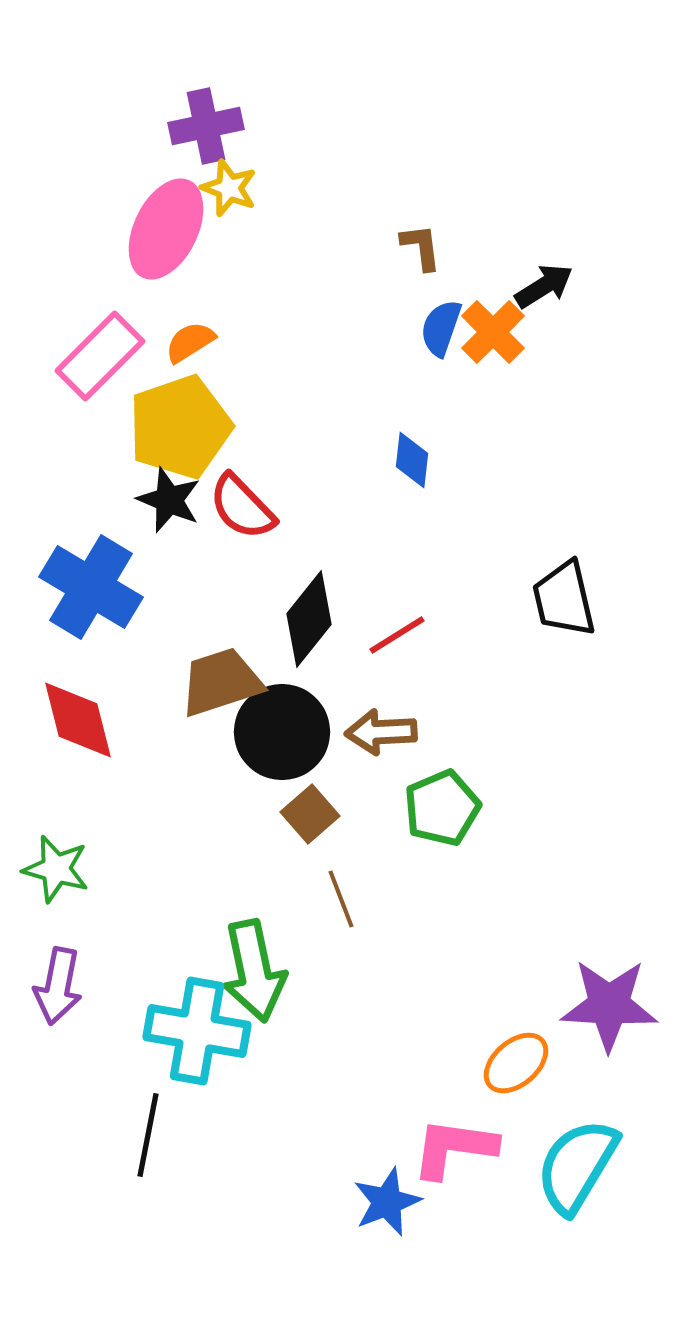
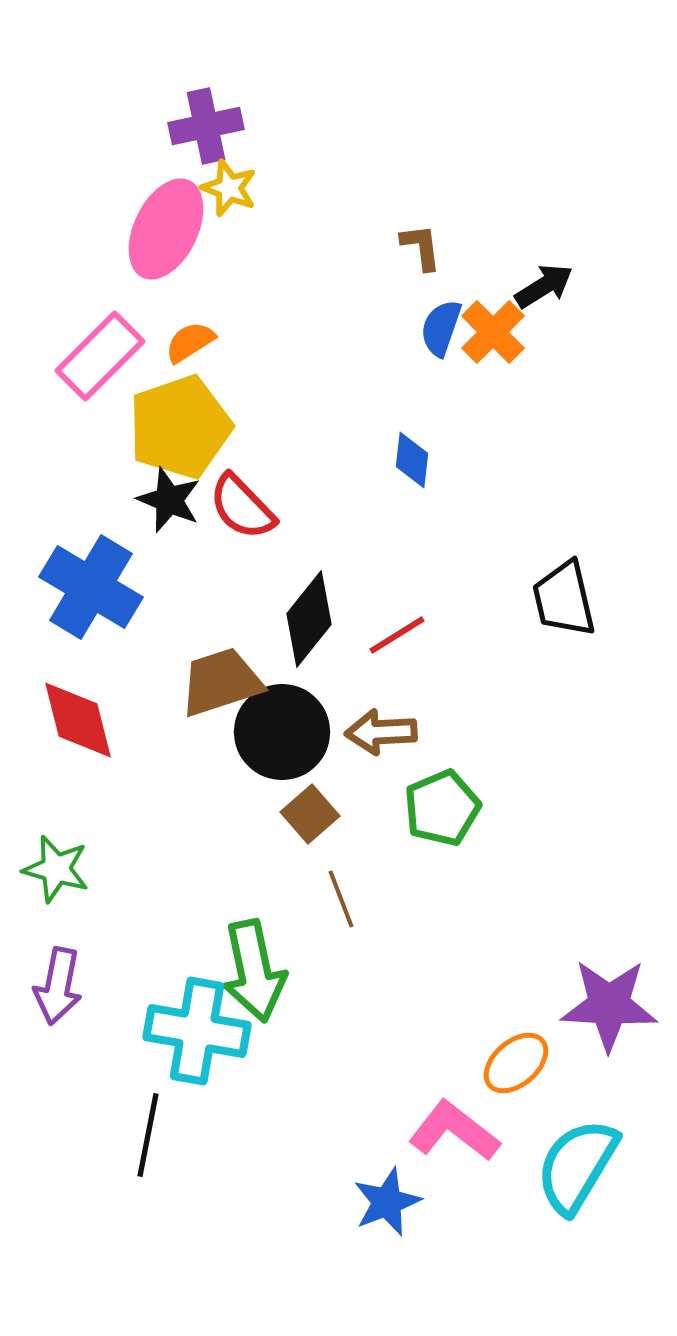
pink L-shape: moved 17 px up; rotated 30 degrees clockwise
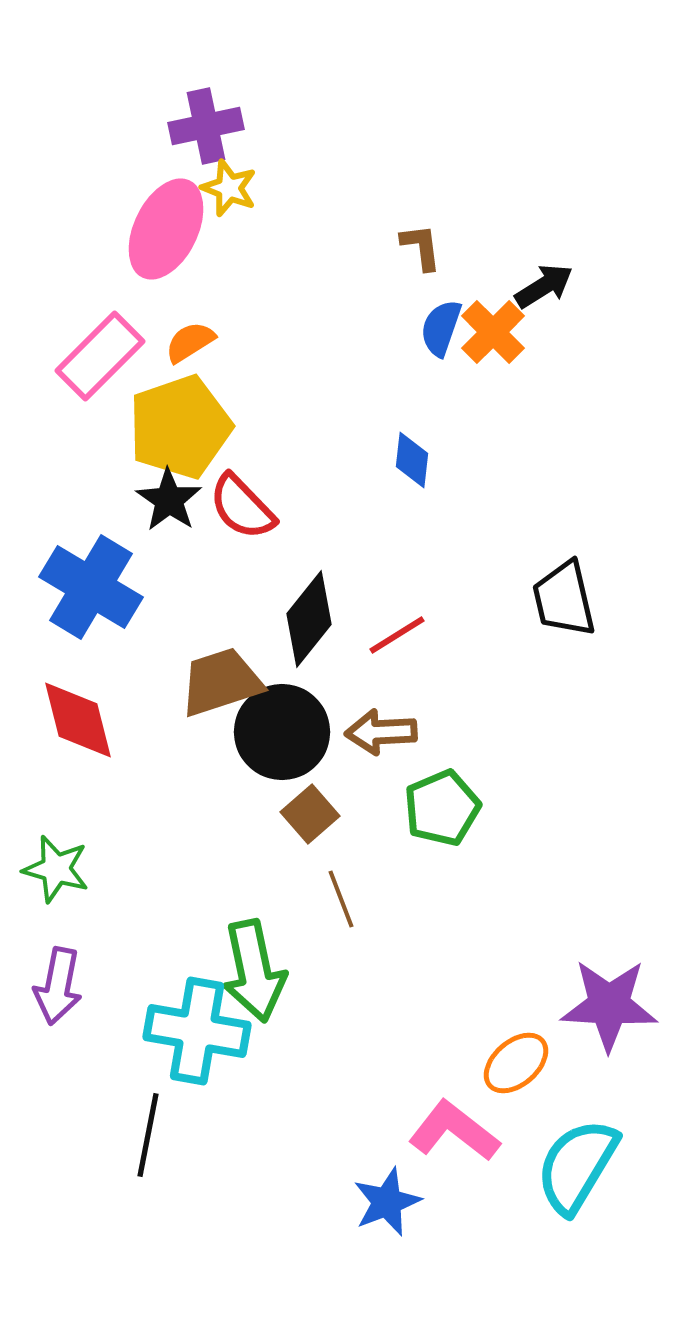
black star: rotated 12 degrees clockwise
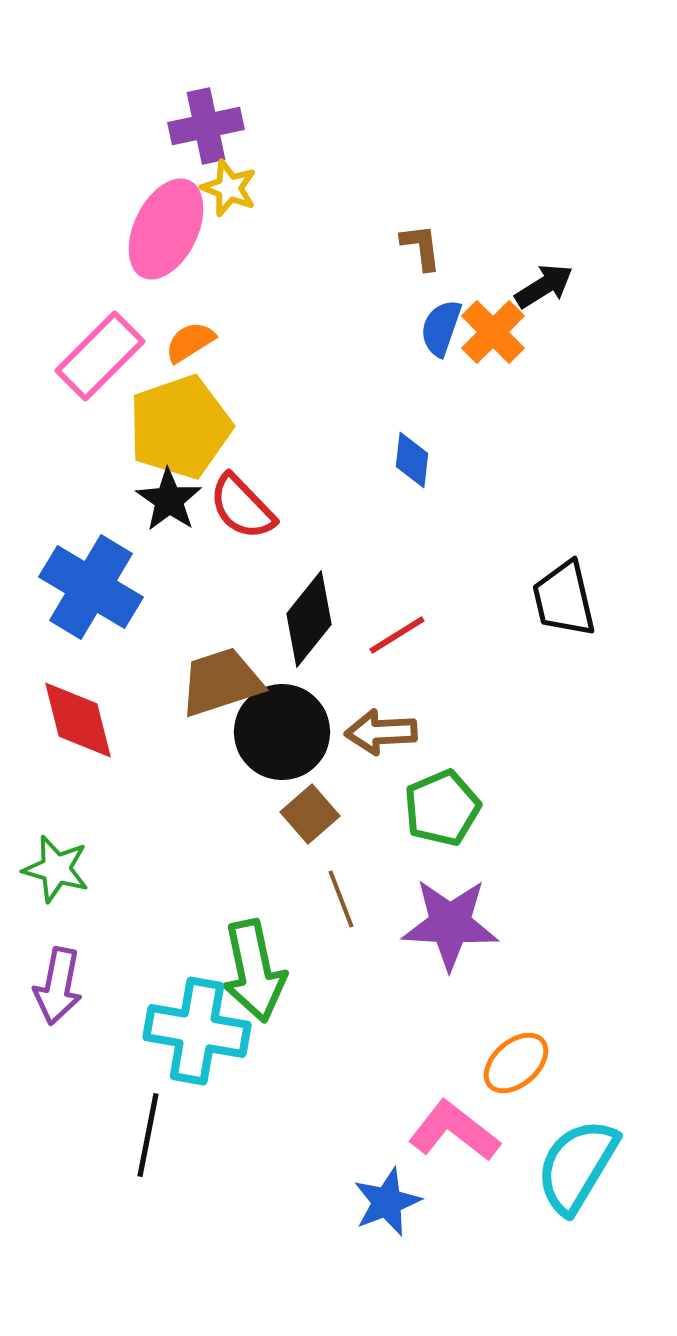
purple star: moved 159 px left, 81 px up
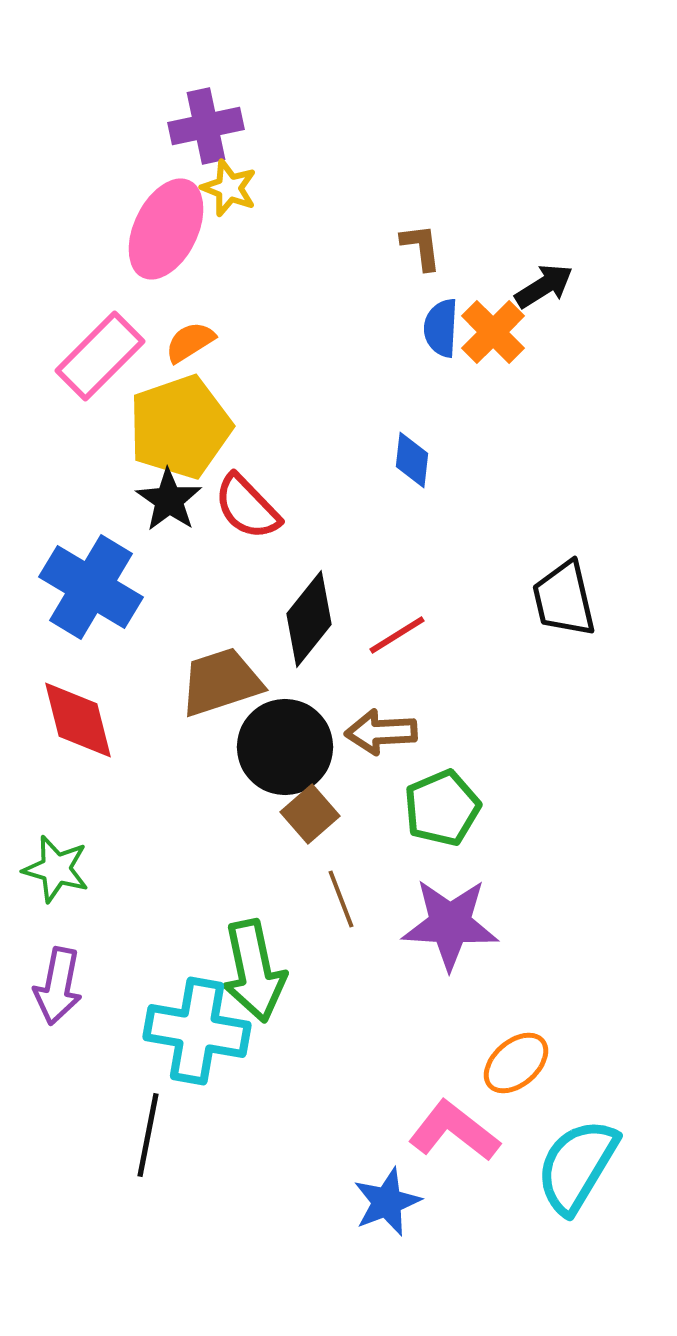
blue semicircle: rotated 16 degrees counterclockwise
red semicircle: moved 5 px right
black circle: moved 3 px right, 15 px down
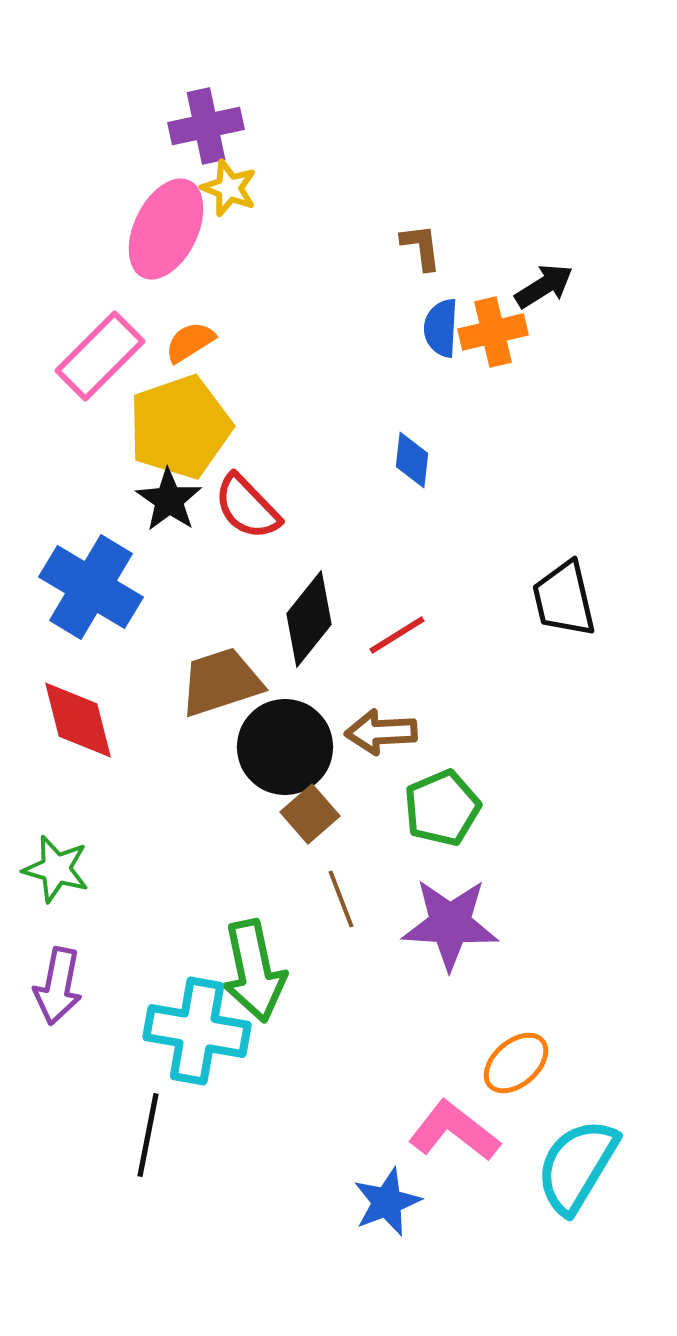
orange cross: rotated 32 degrees clockwise
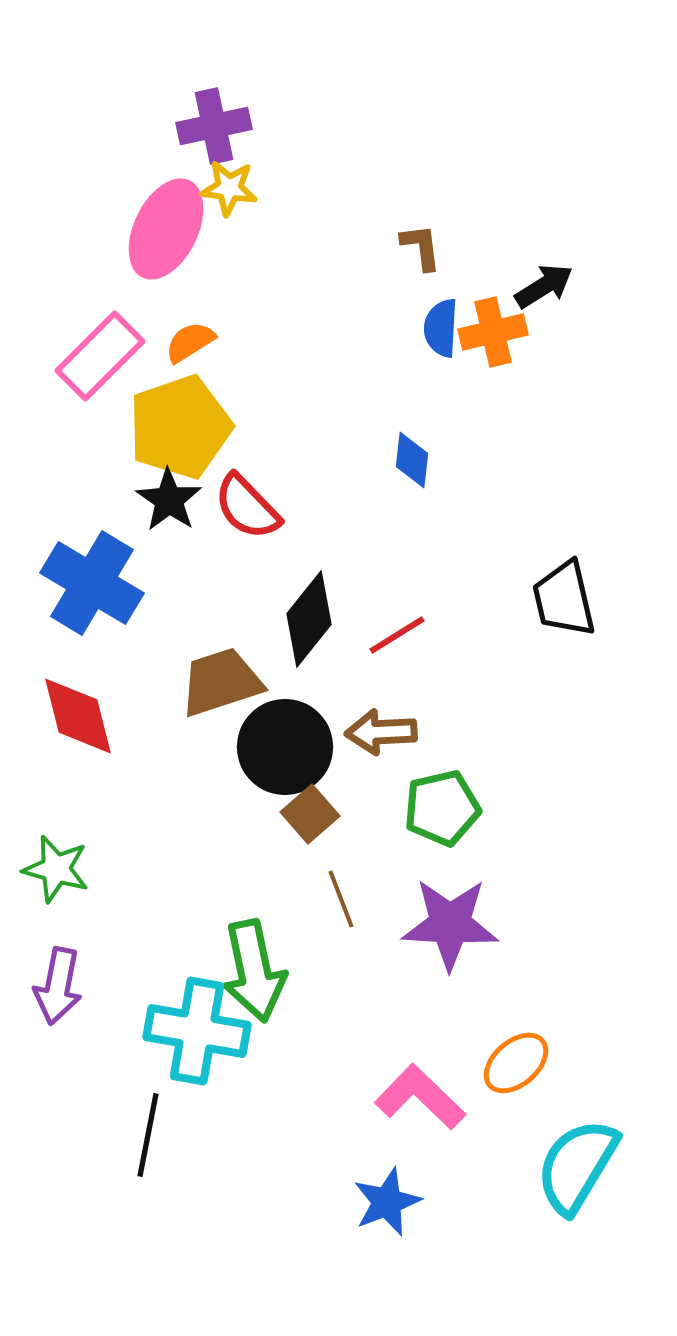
purple cross: moved 8 px right
yellow star: rotated 14 degrees counterclockwise
blue cross: moved 1 px right, 4 px up
red diamond: moved 4 px up
green pentagon: rotated 10 degrees clockwise
pink L-shape: moved 34 px left, 34 px up; rotated 6 degrees clockwise
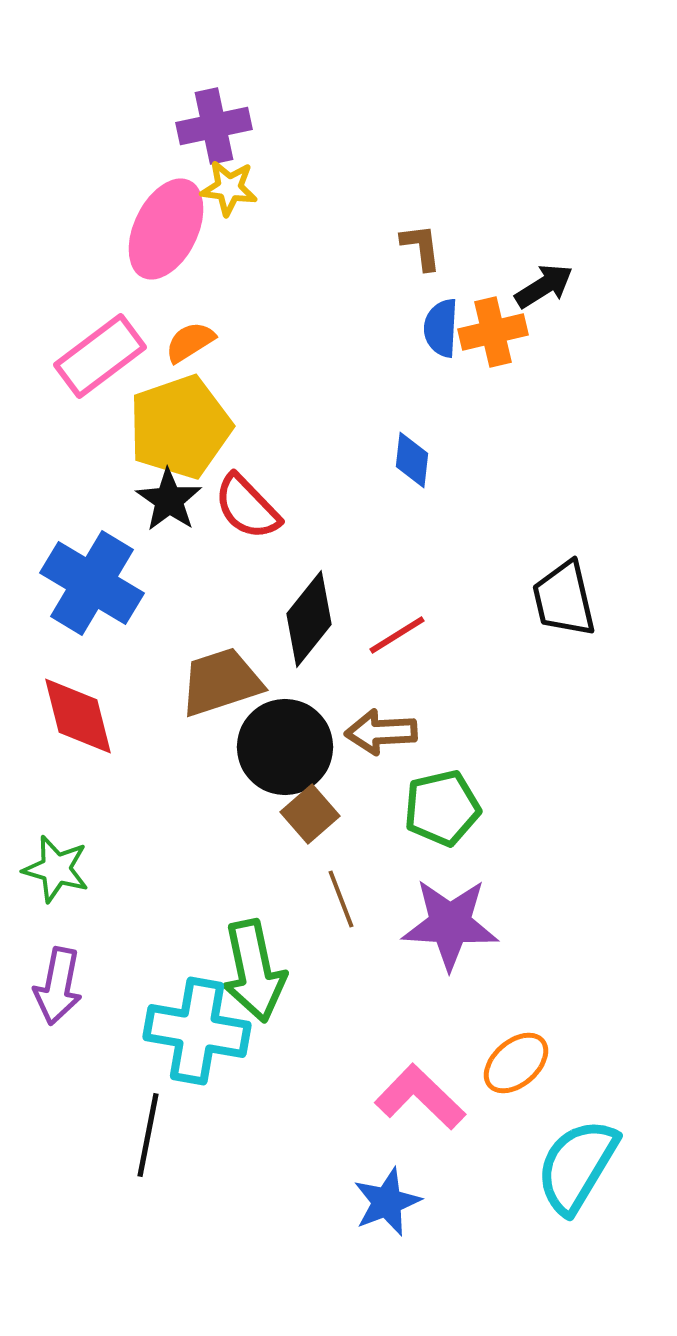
pink rectangle: rotated 8 degrees clockwise
